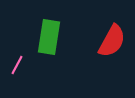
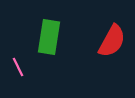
pink line: moved 1 px right, 2 px down; rotated 54 degrees counterclockwise
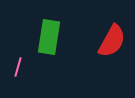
pink line: rotated 42 degrees clockwise
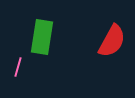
green rectangle: moved 7 px left
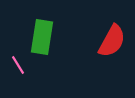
pink line: moved 2 px up; rotated 48 degrees counterclockwise
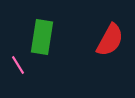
red semicircle: moved 2 px left, 1 px up
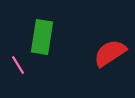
red semicircle: moved 13 px down; rotated 152 degrees counterclockwise
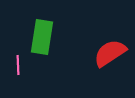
pink line: rotated 30 degrees clockwise
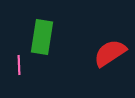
pink line: moved 1 px right
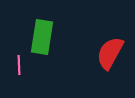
red semicircle: rotated 28 degrees counterclockwise
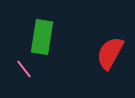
pink line: moved 5 px right, 4 px down; rotated 36 degrees counterclockwise
